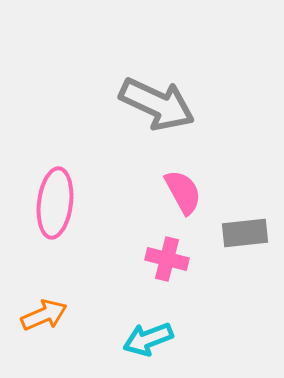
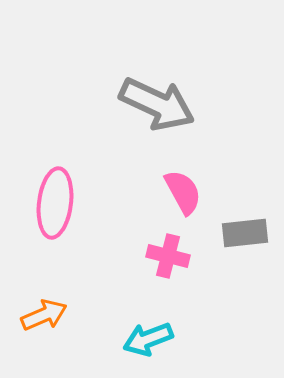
pink cross: moved 1 px right, 3 px up
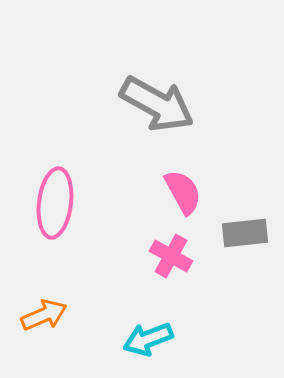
gray arrow: rotated 4 degrees clockwise
pink cross: moved 3 px right; rotated 15 degrees clockwise
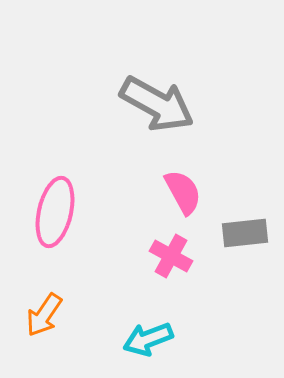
pink ellipse: moved 9 px down; rotated 6 degrees clockwise
orange arrow: rotated 147 degrees clockwise
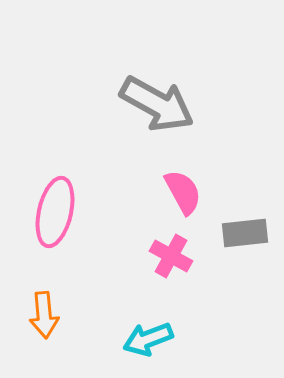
orange arrow: rotated 39 degrees counterclockwise
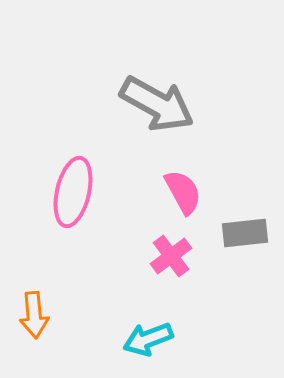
pink ellipse: moved 18 px right, 20 px up
pink cross: rotated 24 degrees clockwise
orange arrow: moved 10 px left
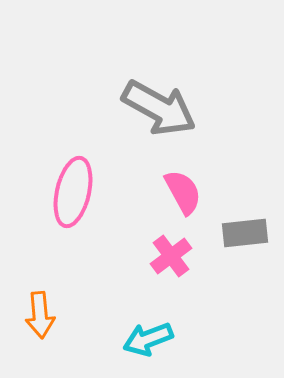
gray arrow: moved 2 px right, 4 px down
orange arrow: moved 6 px right
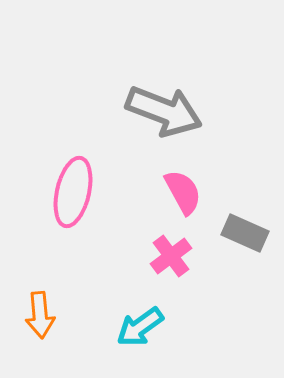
gray arrow: moved 5 px right, 3 px down; rotated 8 degrees counterclockwise
gray rectangle: rotated 30 degrees clockwise
cyan arrow: moved 8 px left, 12 px up; rotated 15 degrees counterclockwise
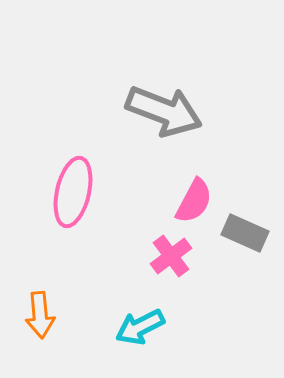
pink semicircle: moved 11 px right, 9 px down; rotated 57 degrees clockwise
cyan arrow: rotated 9 degrees clockwise
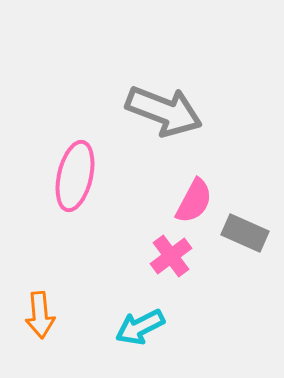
pink ellipse: moved 2 px right, 16 px up
